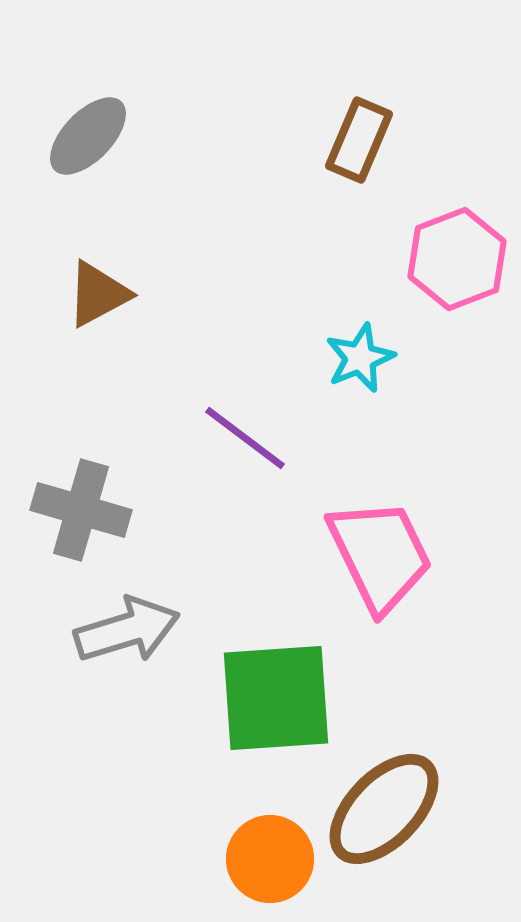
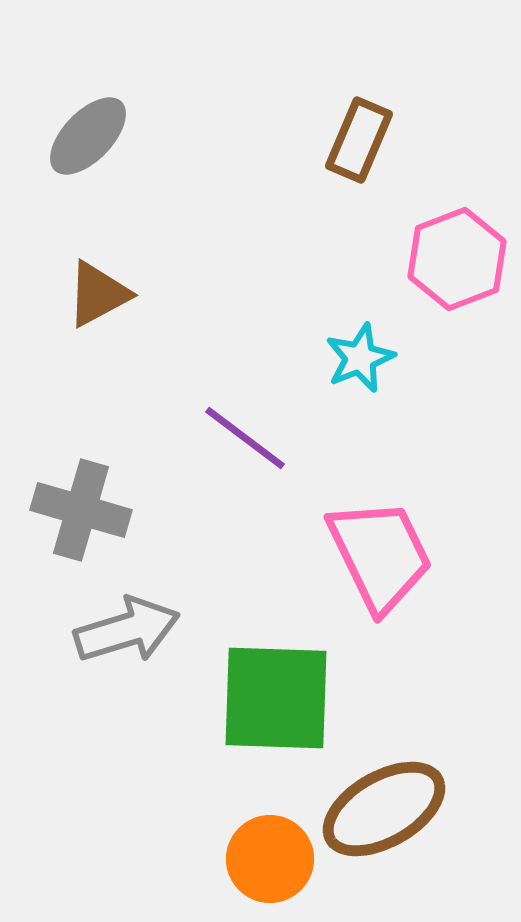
green square: rotated 6 degrees clockwise
brown ellipse: rotated 16 degrees clockwise
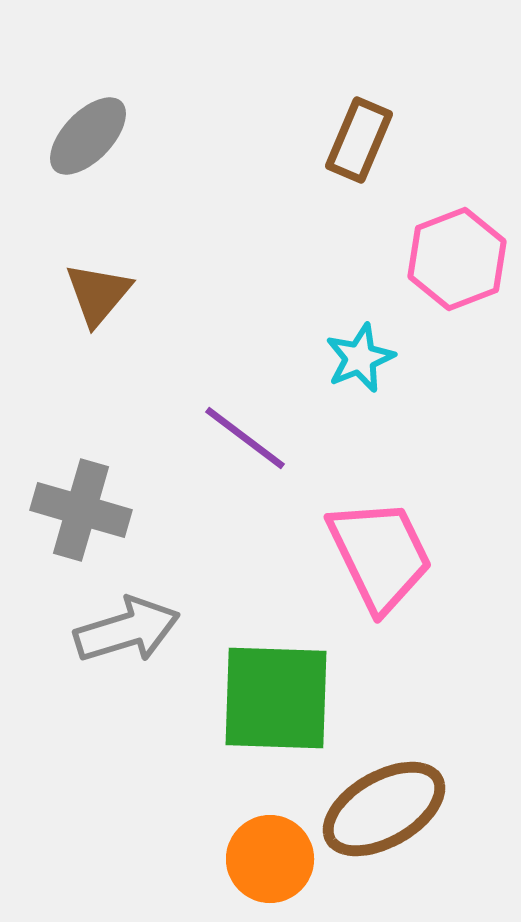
brown triangle: rotated 22 degrees counterclockwise
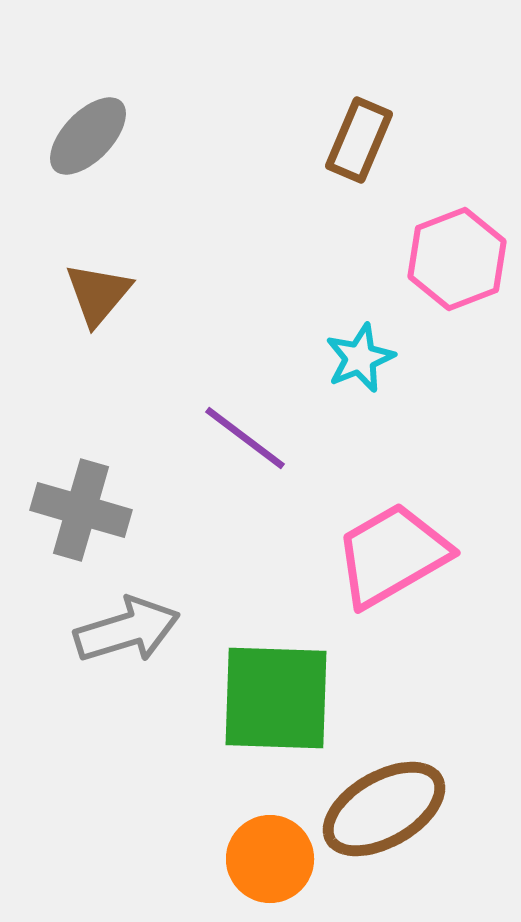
pink trapezoid: moved 12 px right; rotated 94 degrees counterclockwise
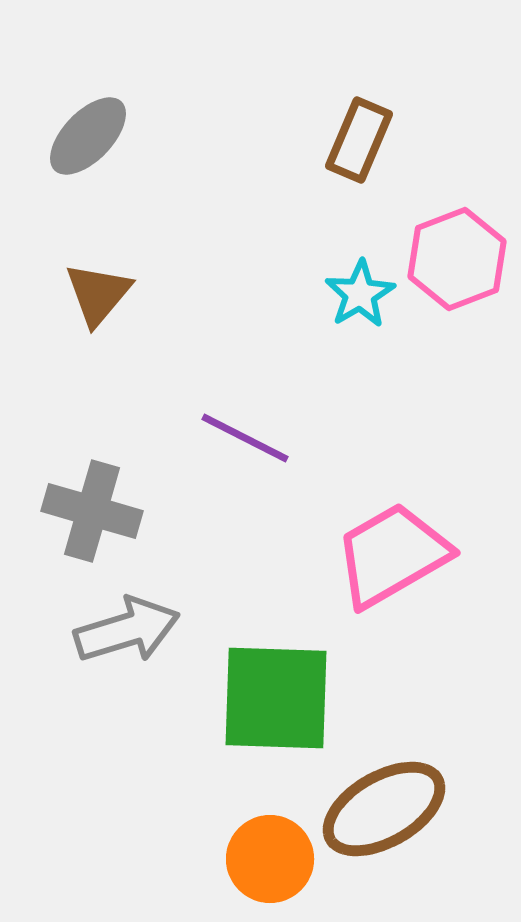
cyan star: moved 64 px up; rotated 8 degrees counterclockwise
purple line: rotated 10 degrees counterclockwise
gray cross: moved 11 px right, 1 px down
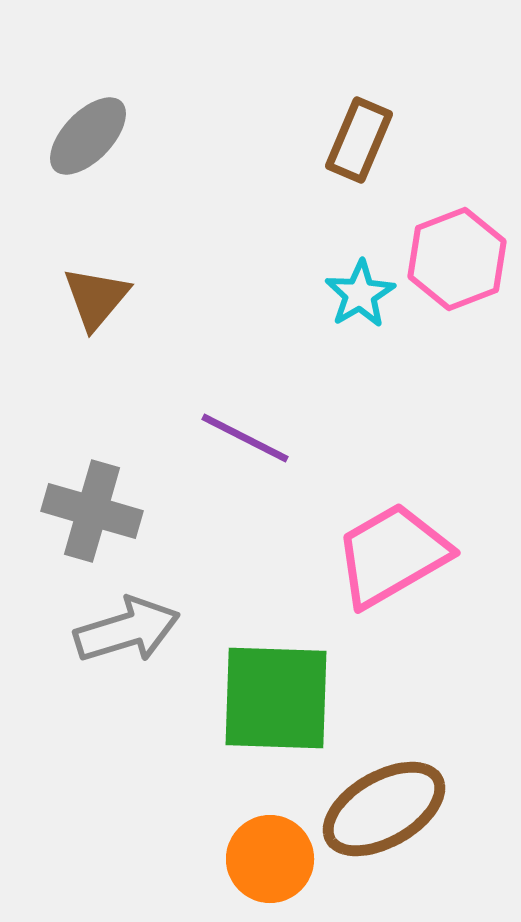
brown triangle: moved 2 px left, 4 px down
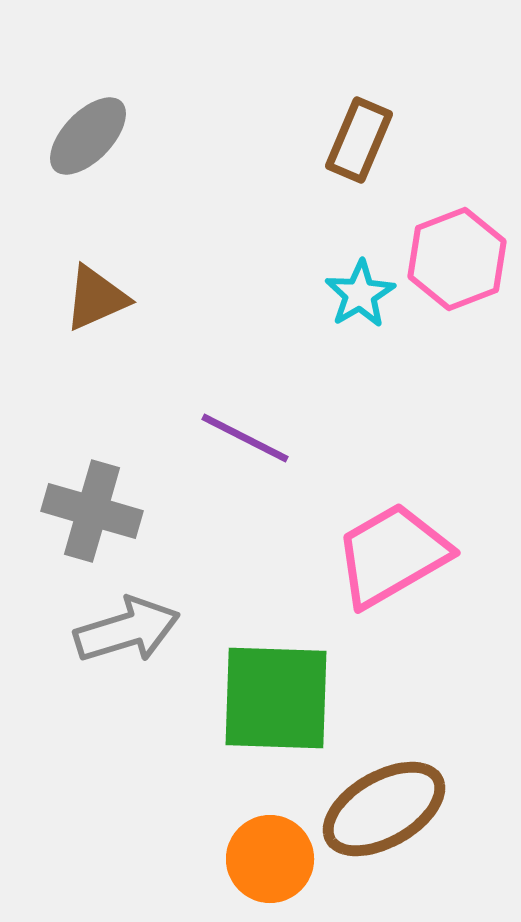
brown triangle: rotated 26 degrees clockwise
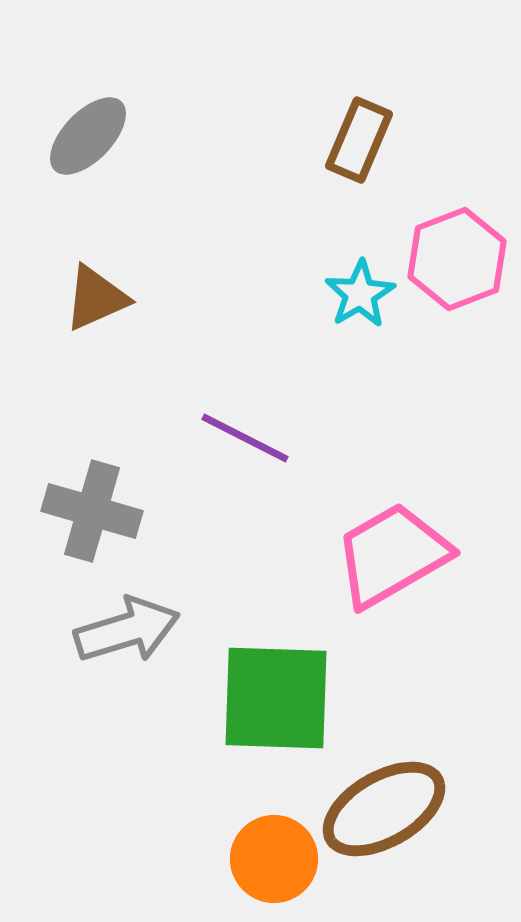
orange circle: moved 4 px right
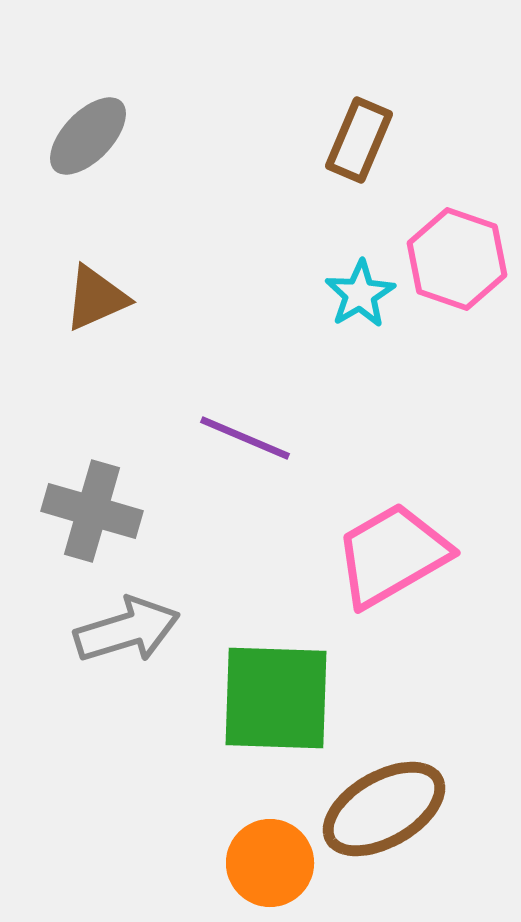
pink hexagon: rotated 20 degrees counterclockwise
purple line: rotated 4 degrees counterclockwise
orange circle: moved 4 px left, 4 px down
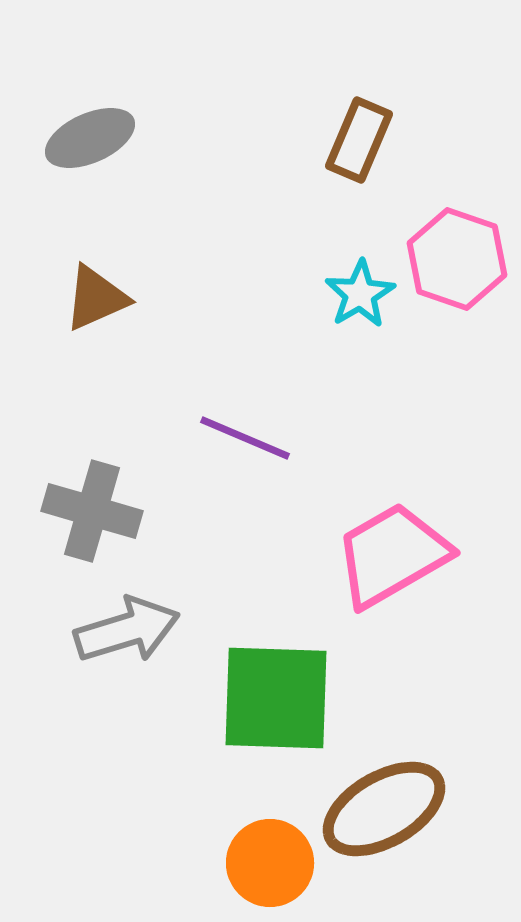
gray ellipse: moved 2 px right, 2 px down; rotated 22 degrees clockwise
